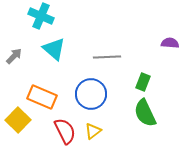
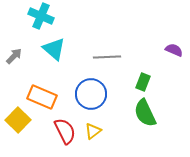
purple semicircle: moved 4 px right, 7 px down; rotated 18 degrees clockwise
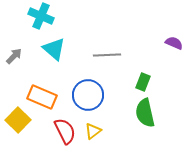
purple semicircle: moved 7 px up
gray line: moved 2 px up
blue circle: moved 3 px left, 1 px down
green semicircle: rotated 12 degrees clockwise
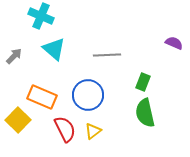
red semicircle: moved 2 px up
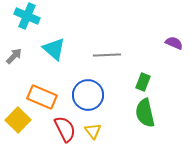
cyan cross: moved 14 px left
yellow triangle: rotated 30 degrees counterclockwise
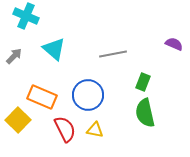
cyan cross: moved 1 px left
purple semicircle: moved 1 px down
gray line: moved 6 px right, 1 px up; rotated 8 degrees counterclockwise
yellow triangle: moved 2 px right, 1 px up; rotated 42 degrees counterclockwise
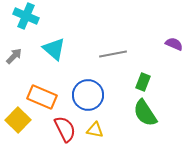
green semicircle: rotated 20 degrees counterclockwise
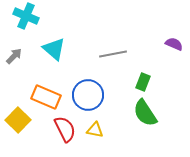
orange rectangle: moved 4 px right
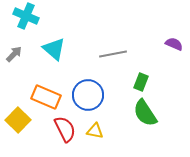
gray arrow: moved 2 px up
green rectangle: moved 2 px left
yellow triangle: moved 1 px down
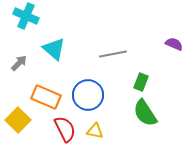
gray arrow: moved 5 px right, 9 px down
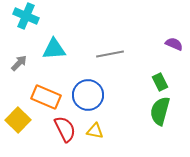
cyan triangle: rotated 45 degrees counterclockwise
gray line: moved 3 px left
green rectangle: moved 19 px right; rotated 48 degrees counterclockwise
green semicircle: moved 15 px right, 2 px up; rotated 48 degrees clockwise
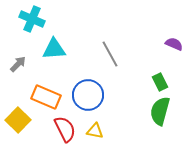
cyan cross: moved 6 px right, 3 px down
gray line: rotated 72 degrees clockwise
gray arrow: moved 1 px left, 1 px down
